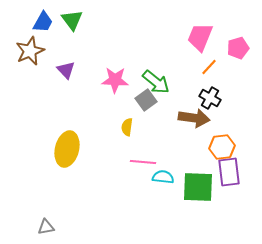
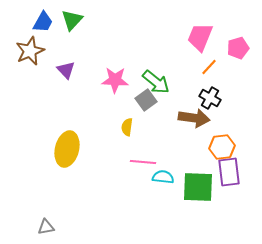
green triangle: rotated 20 degrees clockwise
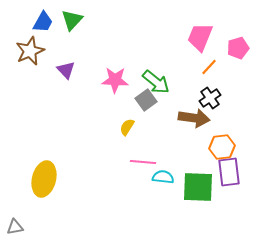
black cross: rotated 25 degrees clockwise
yellow semicircle: rotated 24 degrees clockwise
yellow ellipse: moved 23 px left, 30 px down
gray triangle: moved 31 px left
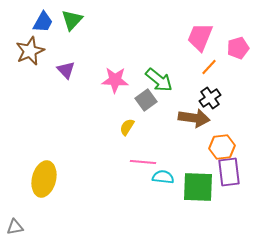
green arrow: moved 3 px right, 2 px up
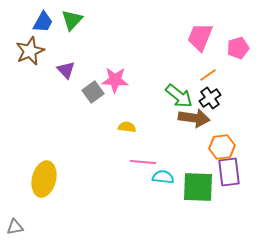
orange line: moved 1 px left, 8 px down; rotated 12 degrees clockwise
green arrow: moved 20 px right, 16 px down
gray square: moved 53 px left, 8 px up
yellow semicircle: rotated 66 degrees clockwise
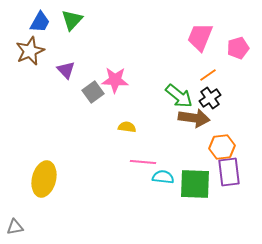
blue trapezoid: moved 3 px left
green square: moved 3 px left, 3 px up
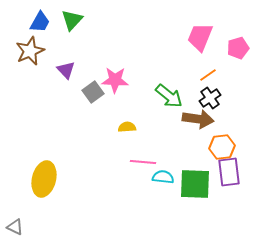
green arrow: moved 10 px left
brown arrow: moved 4 px right, 1 px down
yellow semicircle: rotated 12 degrees counterclockwise
gray triangle: rotated 36 degrees clockwise
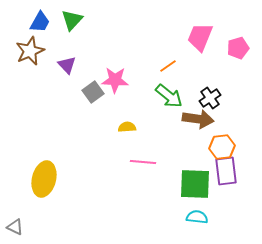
purple triangle: moved 1 px right, 5 px up
orange line: moved 40 px left, 9 px up
purple rectangle: moved 3 px left, 1 px up
cyan semicircle: moved 34 px right, 40 px down
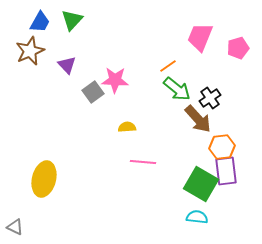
green arrow: moved 8 px right, 7 px up
brown arrow: rotated 40 degrees clockwise
green square: moved 6 px right; rotated 28 degrees clockwise
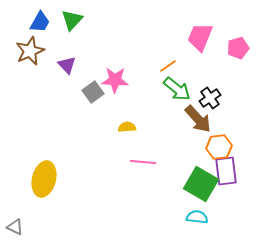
orange hexagon: moved 3 px left
